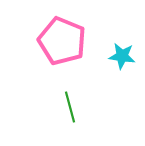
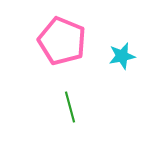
cyan star: rotated 20 degrees counterclockwise
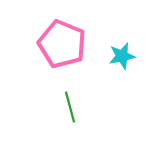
pink pentagon: moved 3 px down
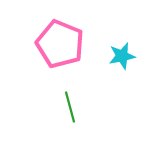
pink pentagon: moved 2 px left
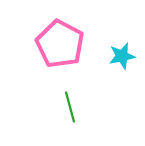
pink pentagon: rotated 6 degrees clockwise
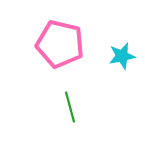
pink pentagon: rotated 15 degrees counterclockwise
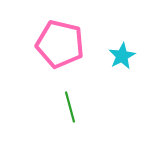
cyan star: rotated 16 degrees counterclockwise
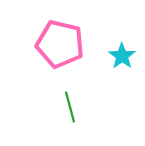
cyan star: rotated 8 degrees counterclockwise
